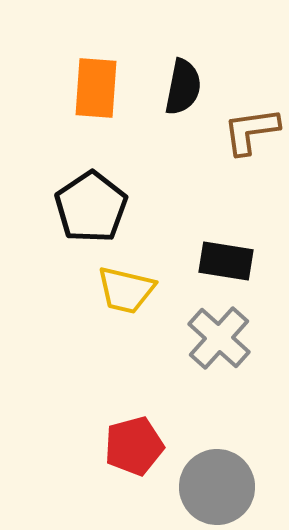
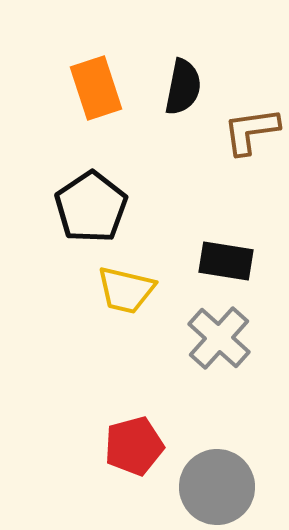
orange rectangle: rotated 22 degrees counterclockwise
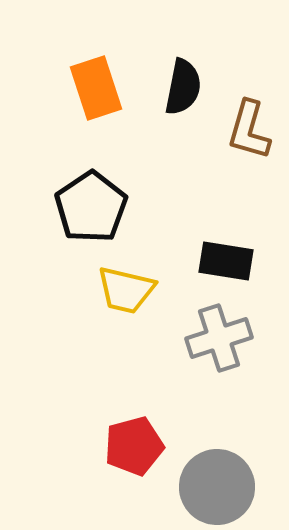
brown L-shape: moved 2 px left, 1 px up; rotated 66 degrees counterclockwise
gray cross: rotated 30 degrees clockwise
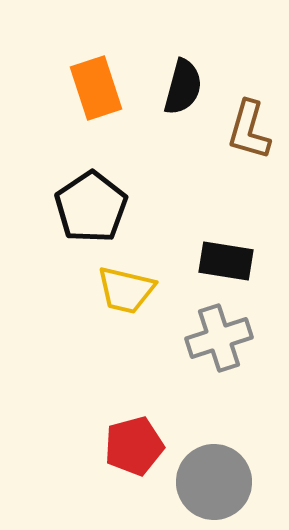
black semicircle: rotated 4 degrees clockwise
gray circle: moved 3 px left, 5 px up
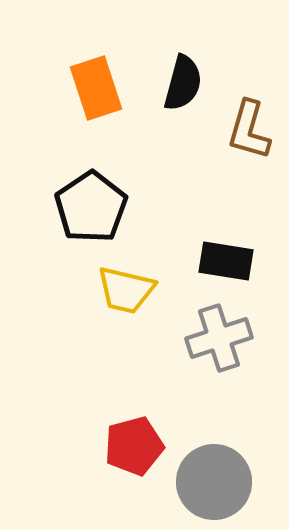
black semicircle: moved 4 px up
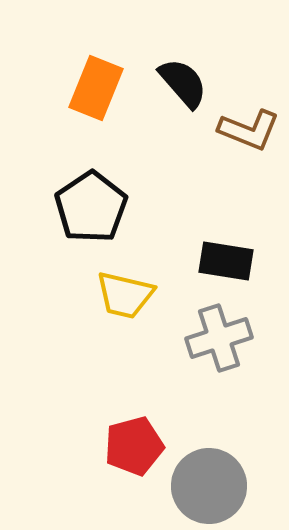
black semicircle: rotated 56 degrees counterclockwise
orange rectangle: rotated 40 degrees clockwise
brown L-shape: rotated 84 degrees counterclockwise
yellow trapezoid: moved 1 px left, 5 px down
gray circle: moved 5 px left, 4 px down
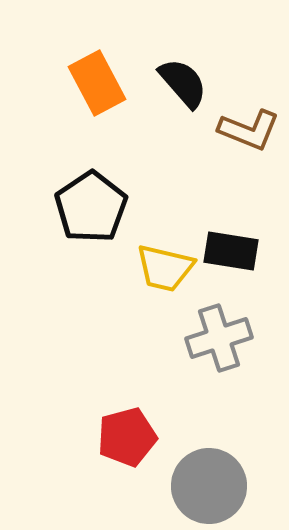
orange rectangle: moved 1 px right, 5 px up; rotated 50 degrees counterclockwise
black rectangle: moved 5 px right, 10 px up
yellow trapezoid: moved 40 px right, 27 px up
red pentagon: moved 7 px left, 9 px up
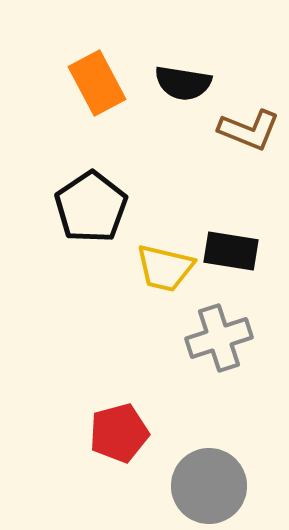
black semicircle: rotated 140 degrees clockwise
red pentagon: moved 8 px left, 4 px up
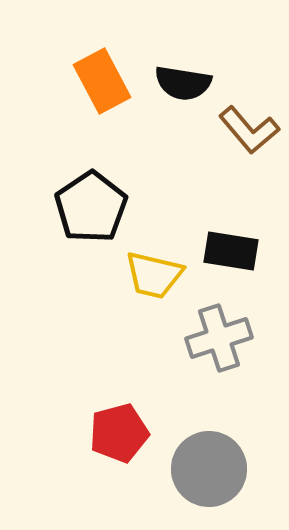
orange rectangle: moved 5 px right, 2 px up
brown L-shape: rotated 28 degrees clockwise
yellow trapezoid: moved 11 px left, 7 px down
gray circle: moved 17 px up
